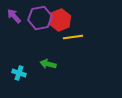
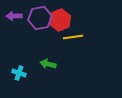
purple arrow: rotated 49 degrees counterclockwise
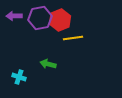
yellow line: moved 1 px down
cyan cross: moved 4 px down
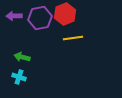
red hexagon: moved 5 px right, 6 px up
green arrow: moved 26 px left, 7 px up
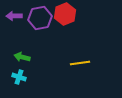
yellow line: moved 7 px right, 25 px down
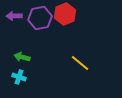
yellow line: rotated 48 degrees clockwise
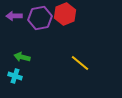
cyan cross: moved 4 px left, 1 px up
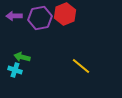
yellow line: moved 1 px right, 3 px down
cyan cross: moved 6 px up
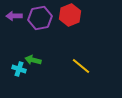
red hexagon: moved 5 px right, 1 px down
green arrow: moved 11 px right, 3 px down
cyan cross: moved 4 px right, 1 px up
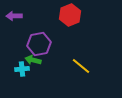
purple hexagon: moved 1 px left, 26 px down
cyan cross: moved 3 px right; rotated 24 degrees counterclockwise
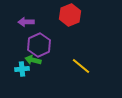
purple arrow: moved 12 px right, 6 px down
purple hexagon: moved 1 px down; rotated 15 degrees counterclockwise
